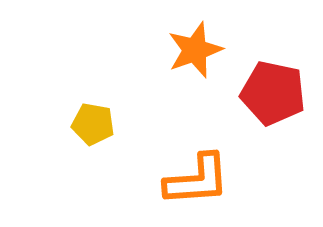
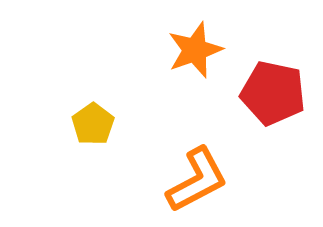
yellow pentagon: rotated 27 degrees clockwise
orange L-shape: rotated 24 degrees counterclockwise
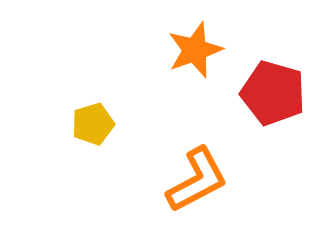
red pentagon: rotated 4 degrees clockwise
yellow pentagon: rotated 18 degrees clockwise
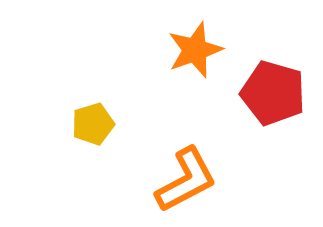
orange L-shape: moved 11 px left
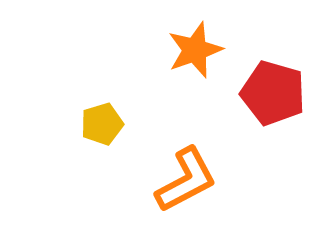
yellow pentagon: moved 9 px right
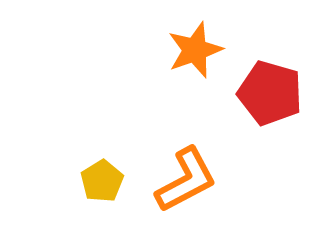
red pentagon: moved 3 px left
yellow pentagon: moved 57 px down; rotated 15 degrees counterclockwise
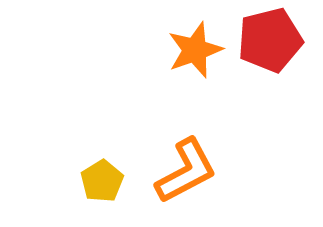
red pentagon: moved 53 px up; rotated 30 degrees counterclockwise
orange L-shape: moved 9 px up
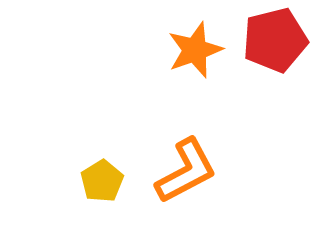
red pentagon: moved 5 px right
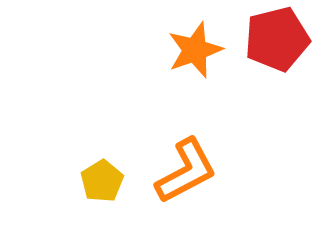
red pentagon: moved 2 px right, 1 px up
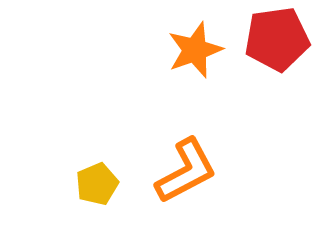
red pentagon: rotated 6 degrees clockwise
yellow pentagon: moved 5 px left, 3 px down; rotated 9 degrees clockwise
